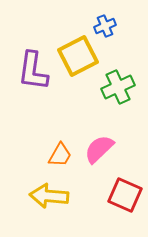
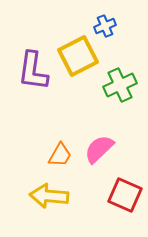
green cross: moved 2 px right, 2 px up
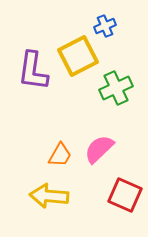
green cross: moved 4 px left, 3 px down
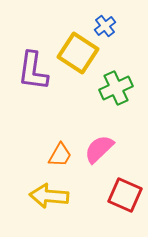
blue cross: rotated 15 degrees counterclockwise
yellow square: moved 3 px up; rotated 30 degrees counterclockwise
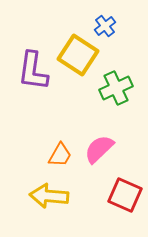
yellow square: moved 2 px down
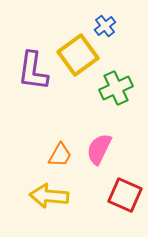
yellow square: rotated 21 degrees clockwise
pink semicircle: rotated 20 degrees counterclockwise
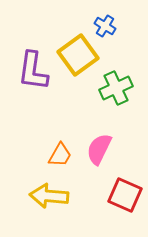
blue cross: rotated 20 degrees counterclockwise
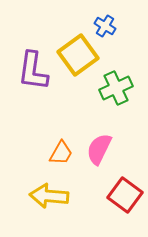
orange trapezoid: moved 1 px right, 2 px up
red square: rotated 12 degrees clockwise
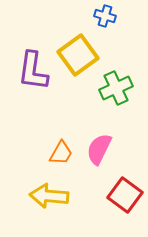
blue cross: moved 10 px up; rotated 15 degrees counterclockwise
